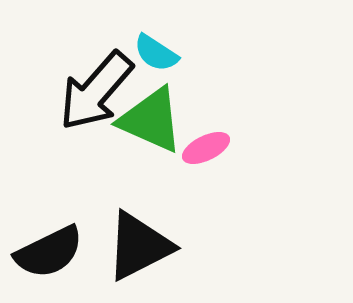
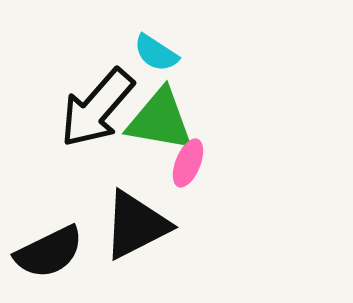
black arrow: moved 1 px right, 17 px down
green triangle: moved 9 px right; rotated 14 degrees counterclockwise
pink ellipse: moved 18 px left, 15 px down; rotated 42 degrees counterclockwise
black triangle: moved 3 px left, 21 px up
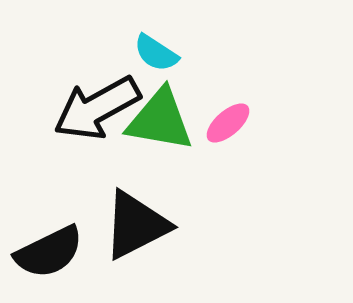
black arrow: rotated 20 degrees clockwise
pink ellipse: moved 40 px right, 40 px up; rotated 27 degrees clockwise
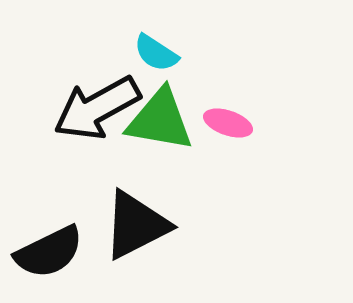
pink ellipse: rotated 60 degrees clockwise
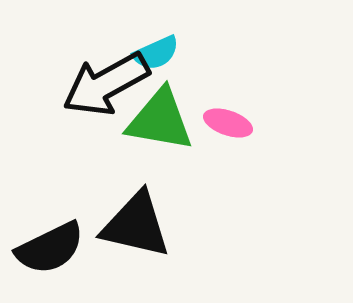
cyan semicircle: rotated 57 degrees counterclockwise
black arrow: moved 9 px right, 24 px up
black triangle: rotated 40 degrees clockwise
black semicircle: moved 1 px right, 4 px up
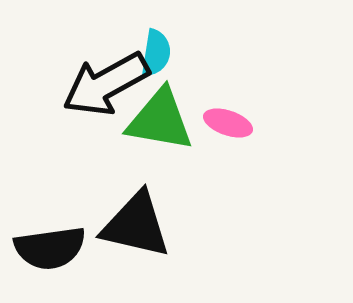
cyan semicircle: rotated 57 degrees counterclockwise
black semicircle: rotated 18 degrees clockwise
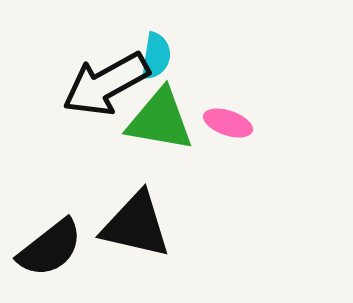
cyan semicircle: moved 3 px down
black semicircle: rotated 30 degrees counterclockwise
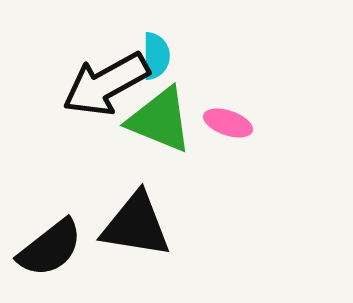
cyan semicircle: rotated 9 degrees counterclockwise
green triangle: rotated 12 degrees clockwise
black triangle: rotated 4 degrees counterclockwise
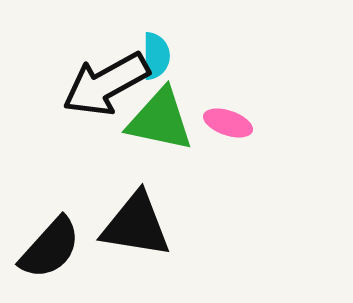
green triangle: rotated 10 degrees counterclockwise
black semicircle: rotated 10 degrees counterclockwise
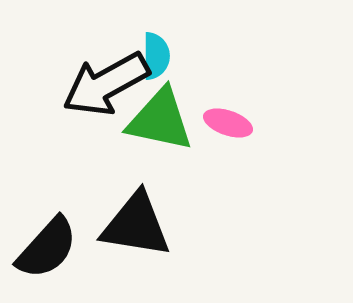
black semicircle: moved 3 px left
